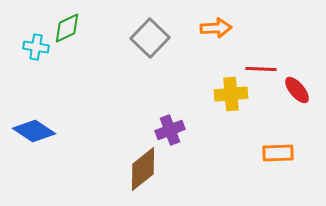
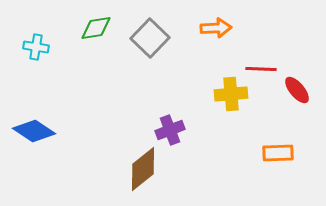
green diamond: moved 29 px right; rotated 16 degrees clockwise
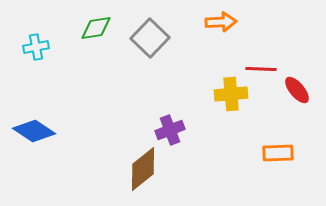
orange arrow: moved 5 px right, 6 px up
cyan cross: rotated 20 degrees counterclockwise
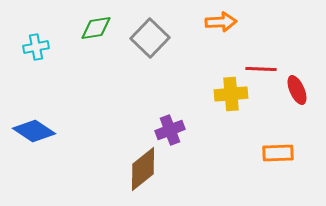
red ellipse: rotated 16 degrees clockwise
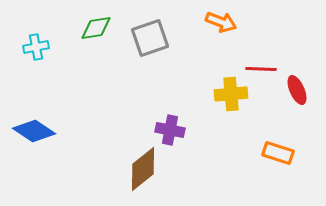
orange arrow: rotated 24 degrees clockwise
gray square: rotated 27 degrees clockwise
purple cross: rotated 32 degrees clockwise
orange rectangle: rotated 20 degrees clockwise
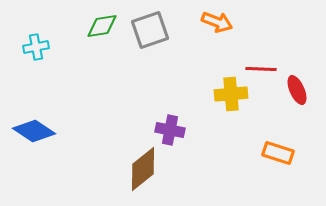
orange arrow: moved 4 px left
green diamond: moved 6 px right, 2 px up
gray square: moved 8 px up
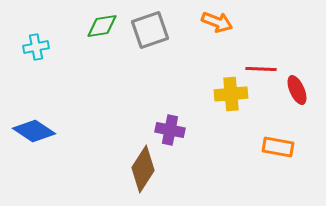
orange rectangle: moved 6 px up; rotated 8 degrees counterclockwise
brown diamond: rotated 18 degrees counterclockwise
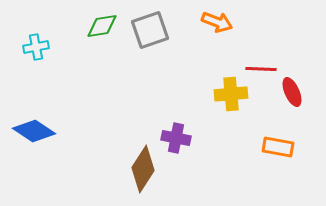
red ellipse: moved 5 px left, 2 px down
purple cross: moved 6 px right, 8 px down
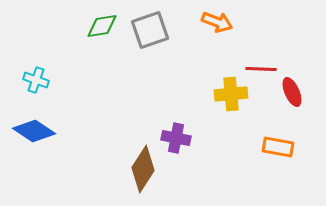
cyan cross: moved 33 px down; rotated 30 degrees clockwise
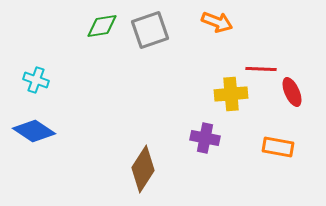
purple cross: moved 29 px right
